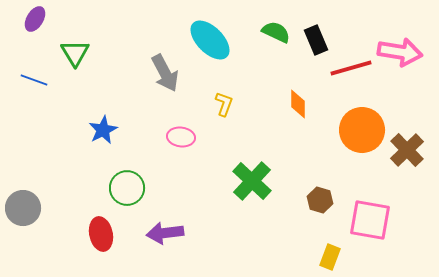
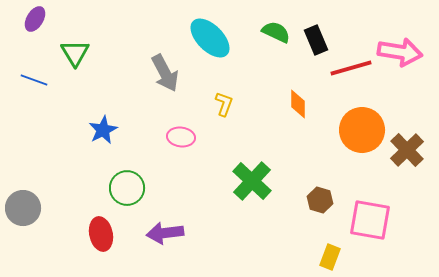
cyan ellipse: moved 2 px up
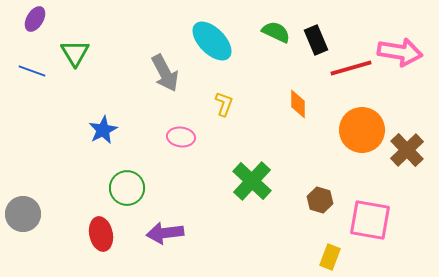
cyan ellipse: moved 2 px right, 3 px down
blue line: moved 2 px left, 9 px up
gray circle: moved 6 px down
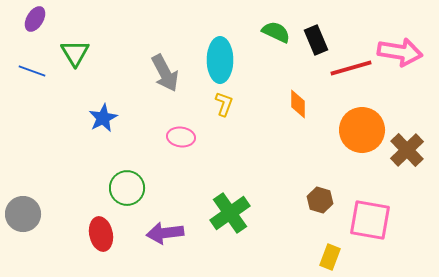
cyan ellipse: moved 8 px right, 19 px down; rotated 45 degrees clockwise
blue star: moved 12 px up
green cross: moved 22 px left, 32 px down; rotated 12 degrees clockwise
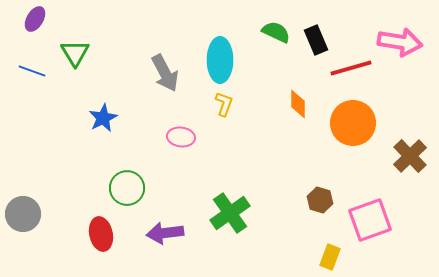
pink arrow: moved 10 px up
orange circle: moved 9 px left, 7 px up
brown cross: moved 3 px right, 6 px down
pink square: rotated 30 degrees counterclockwise
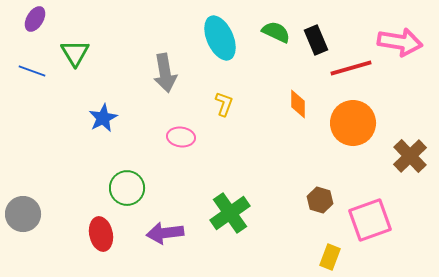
cyan ellipse: moved 22 px up; rotated 24 degrees counterclockwise
gray arrow: rotated 18 degrees clockwise
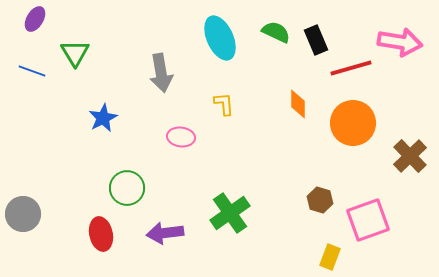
gray arrow: moved 4 px left
yellow L-shape: rotated 25 degrees counterclockwise
pink square: moved 2 px left
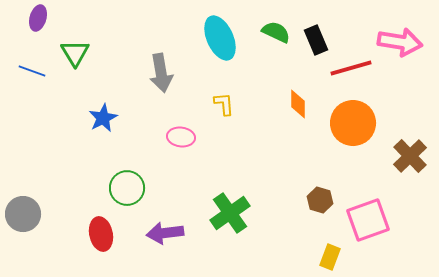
purple ellipse: moved 3 px right, 1 px up; rotated 15 degrees counterclockwise
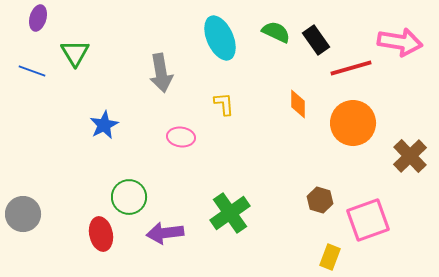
black rectangle: rotated 12 degrees counterclockwise
blue star: moved 1 px right, 7 px down
green circle: moved 2 px right, 9 px down
